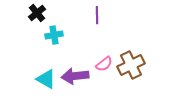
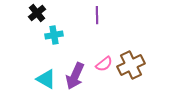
purple arrow: rotated 60 degrees counterclockwise
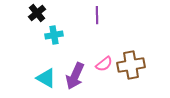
brown cross: rotated 16 degrees clockwise
cyan triangle: moved 1 px up
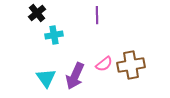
cyan triangle: rotated 25 degrees clockwise
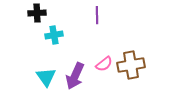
black cross: rotated 36 degrees clockwise
cyan triangle: moved 1 px up
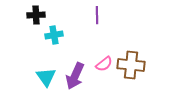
black cross: moved 1 px left, 2 px down
brown cross: rotated 16 degrees clockwise
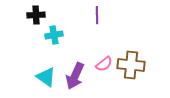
cyan triangle: rotated 20 degrees counterclockwise
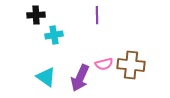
pink semicircle: rotated 24 degrees clockwise
purple arrow: moved 5 px right, 2 px down
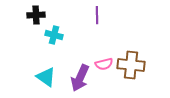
cyan cross: rotated 24 degrees clockwise
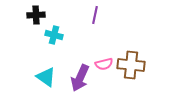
purple line: moved 2 px left; rotated 12 degrees clockwise
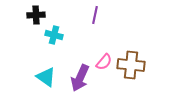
pink semicircle: moved 2 px up; rotated 36 degrees counterclockwise
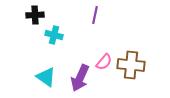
black cross: moved 1 px left
